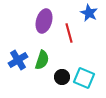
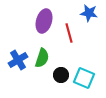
blue star: rotated 18 degrees counterclockwise
green semicircle: moved 2 px up
black circle: moved 1 px left, 2 px up
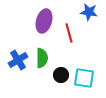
blue star: moved 1 px up
green semicircle: rotated 18 degrees counterclockwise
cyan square: rotated 15 degrees counterclockwise
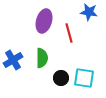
blue cross: moved 5 px left
black circle: moved 3 px down
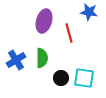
blue cross: moved 3 px right
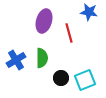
cyan square: moved 1 px right, 2 px down; rotated 30 degrees counterclockwise
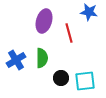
cyan square: moved 1 px down; rotated 15 degrees clockwise
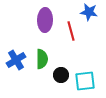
purple ellipse: moved 1 px right, 1 px up; rotated 15 degrees counterclockwise
red line: moved 2 px right, 2 px up
green semicircle: moved 1 px down
black circle: moved 3 px up
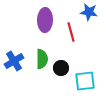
red line: moved 1 px down
blue cross: moved 2 px left, 1 px down
black circle: moved 7 px up
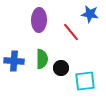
blue star: moved 1 px right, 2 px down
purple ellipse: moved 6 px left
red line: rotated 24 degrees counterclockwise
blue cross: rotated 36 degrees clockwise
